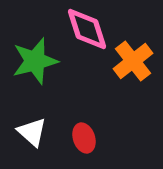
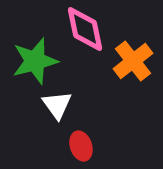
pink diamond: moved 2 px left; rotated 6 degrees clockwise
white triangle: moved 25 px right, 27 px up; rotated 12 degrees clockwise
red ellipse: moved 3 px left, 8 px down
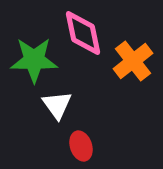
pink diamond: moved 2 px left, 4 px down
green star: moved 1 px left, 1 px up; rotated 15 degrees clockwise
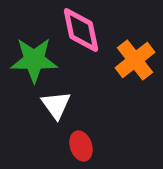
pink diamond: moved 2 px left, 3 px up
orange cross: moved 2 px right, 1 px up
white triangle: moved 1 px left
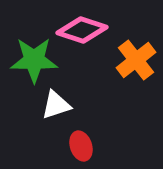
pink diamond: moved 1 px right; rotated 60 degrees counterclockwise
orange cross: moved 1 px right
white triangle: rotated 48 degrees clockwise
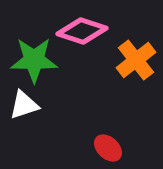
pink diamond: moved 1 px down
white triangle: moved 32 px left
red ellipse: moved 27 px right, 2 px down; rotated 28 degrees counterclockwise
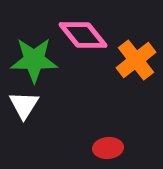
pink diamond: moved 1 px right, 4 px down; rotated 33 degrees clockwise
white triangle: rotated 40 degrees counterclockwise
red ellipse: rotated 48 degrees counterclockwise
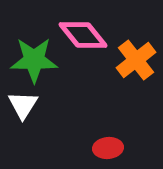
white triangle: moved 1 px left
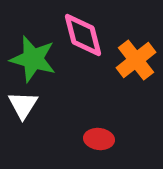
pink diamond: rotated 24 degrees clockwise
green star: moved 1 px left, 1 px up; rotated 15 degrees clockwise
red ellipse: moved 9 px left, 9 px up; rotated 12 degrees clockwise
